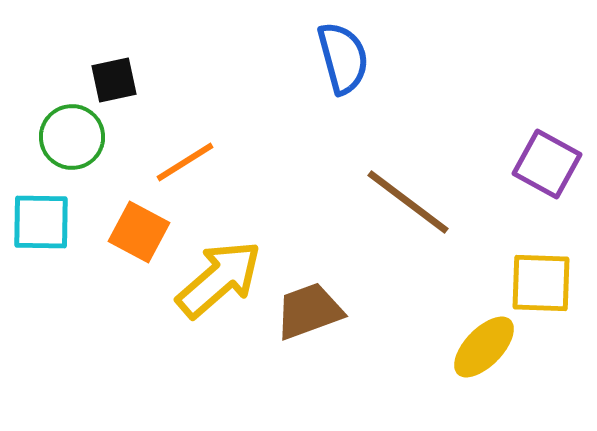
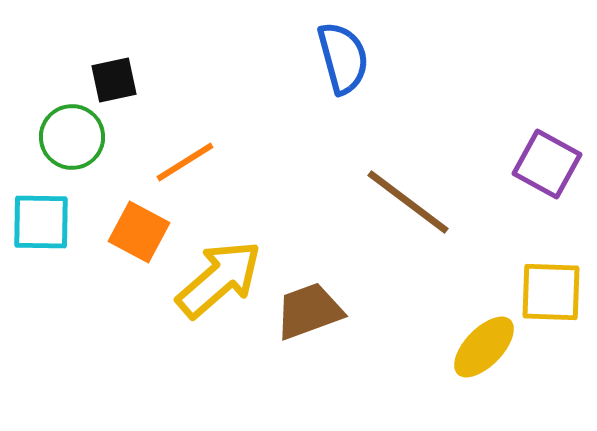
yellow square: moved 10 px right, 9 px down
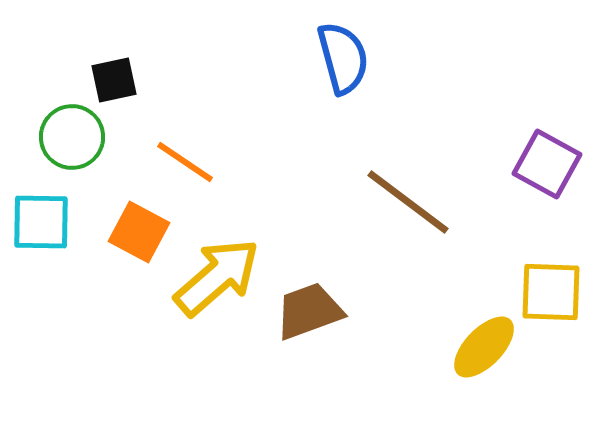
orange line: rotated 66 degrees clockwise
yellow arrow: moved 2 px left, 2 px up
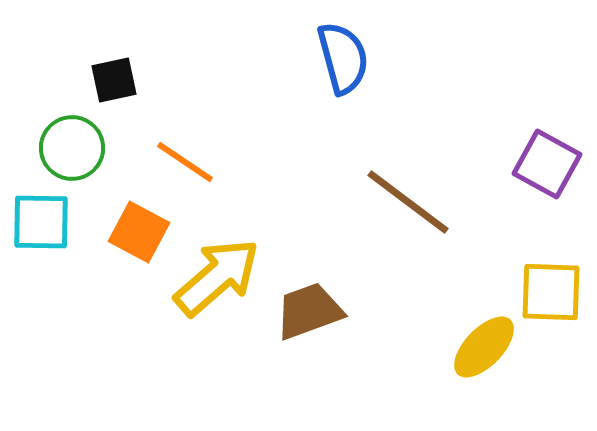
green circle: moved 11 px down
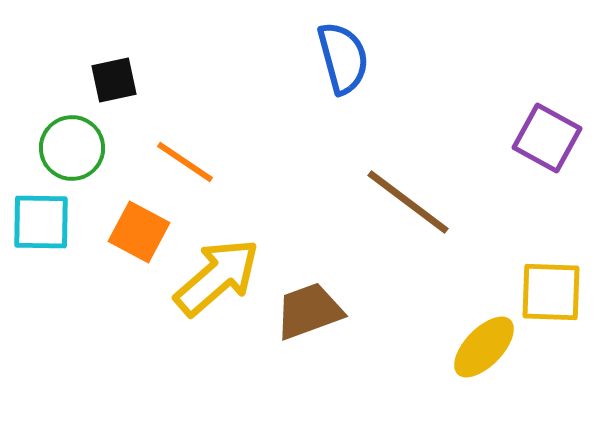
purple square: moved 26 px up
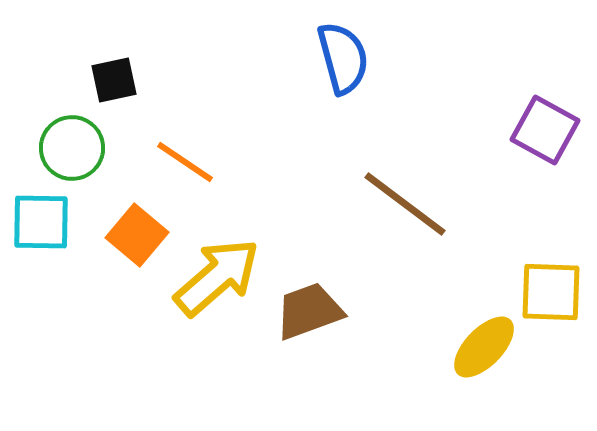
purple square: moved 2 px left, 8 px up
brown line: moved 3 px left, 2 px down
orange square: moved 2 px left, 3 px down; rotated 12 degrees clockwise
